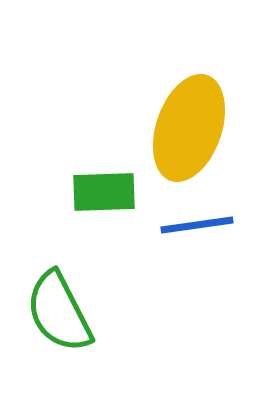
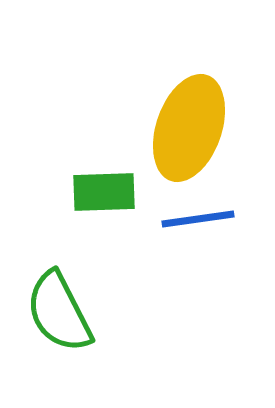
blue line: moved 1 px right, 6 px up
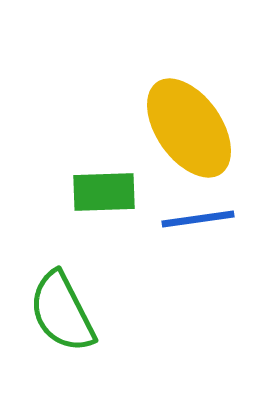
yellow ellipse: rotated 54 degrees counterclockwise
green semicircle: moved 3 px right
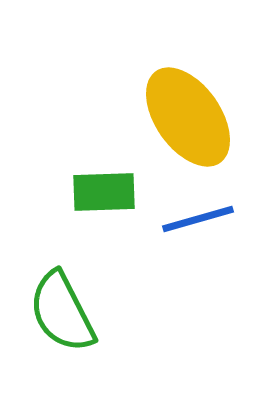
yellow ellipse: moved 1 px left, 11 px up
blue line: rotated 8 degrees counterclockwise
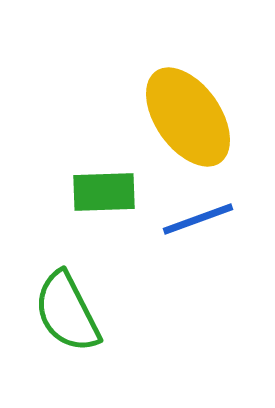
blue line: rotated 4 degrees counterclockwise
green semicircle: moved 5 px right
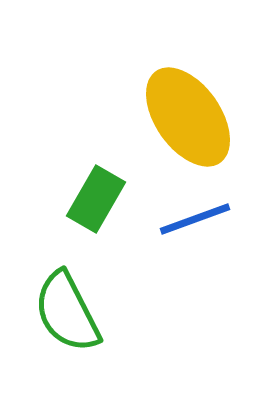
green rectangle: moved 8 px left, 7 px down; rotated 58 degrees counterclockwise
blue line: moved 3 px left
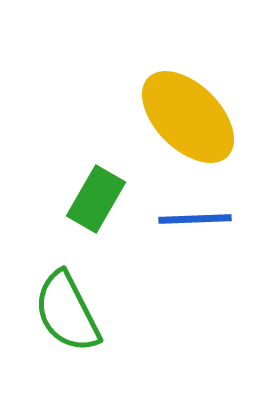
yellow ellipse: rotated 10 degrees counterclockwise
blue line: rotated 18 degrees clockwise
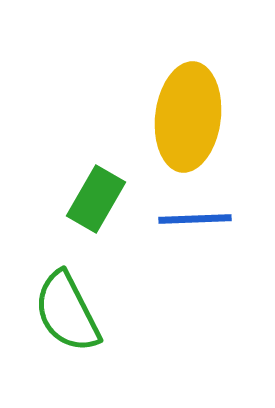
yellow ellipse: rotated 52 degrees clockwise
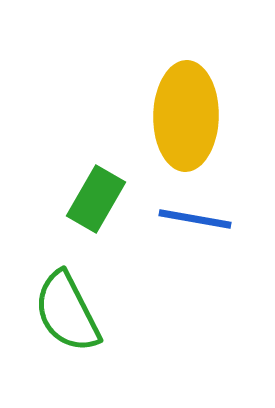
yellow ellipse: moved 2 px left, 1 px up; rotated 6 degrees counterclockwise
blue line: rotated 12 degrees clockwise
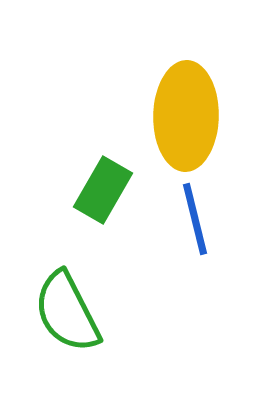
green rectangle: moved 7 px right, 9 px up
blue line: rotated 66 degrees clockwise
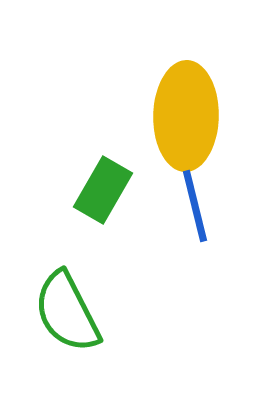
blue line: moved 13 px up
